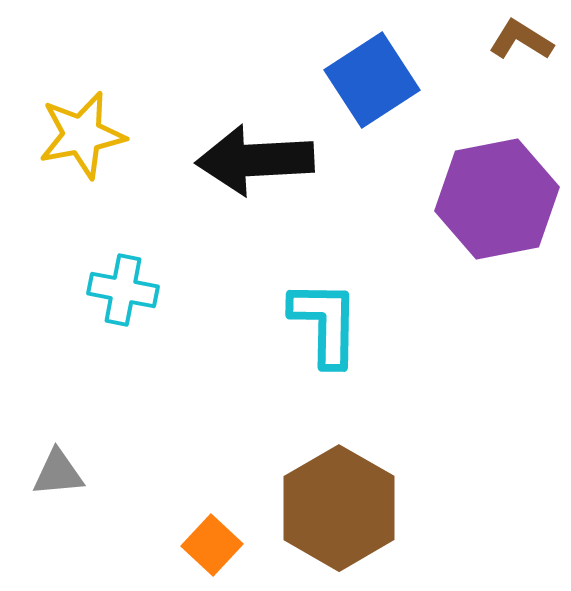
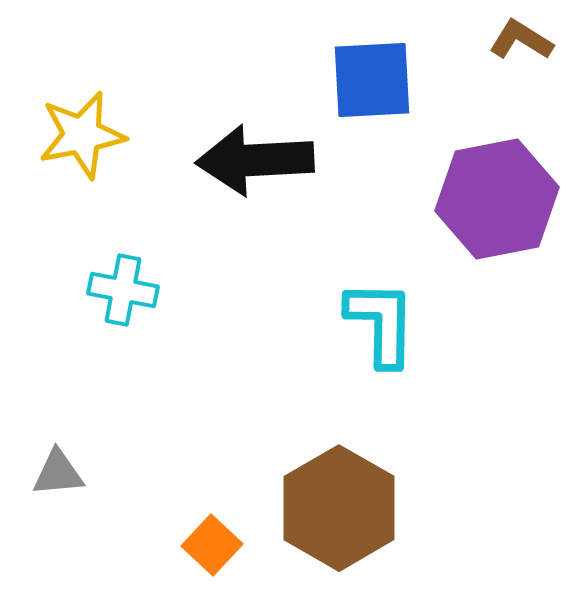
blue square: rotated 30 degrees clockwise
cyan L-shape: moved 56 px right
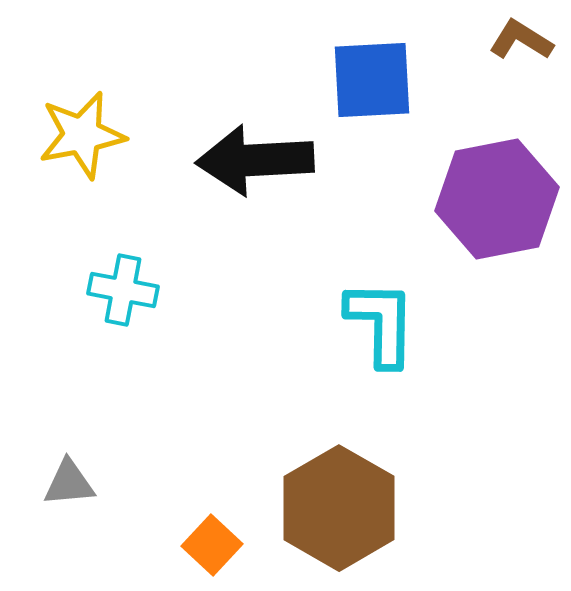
gray triangle: moved 11 px right, 10 px down
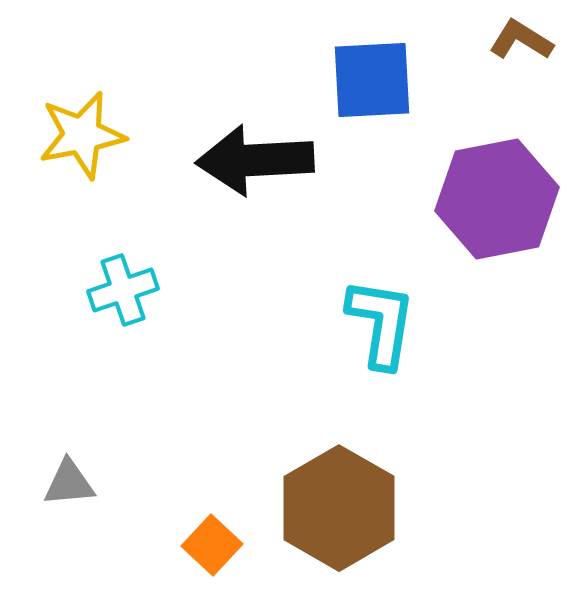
cyan cross: rotated 30 degrees counterclockwise
cyan L-shape: rotated 8 degrees clockwise
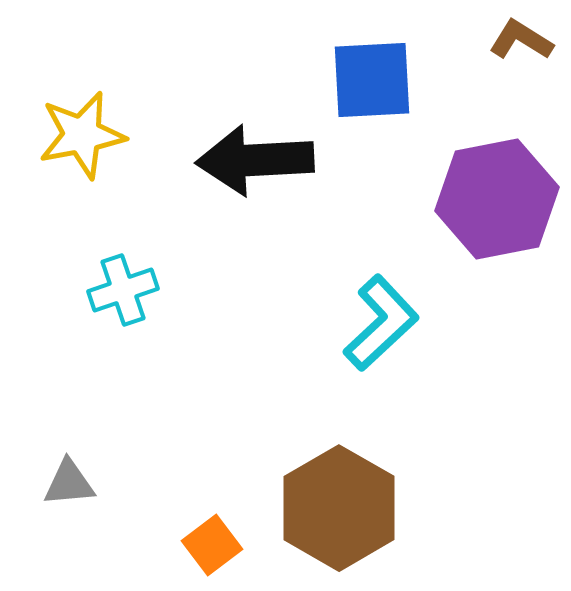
cyan L-shape: rotated 38 degrees clockwise
orange square: rotated 10 degrees clockwise
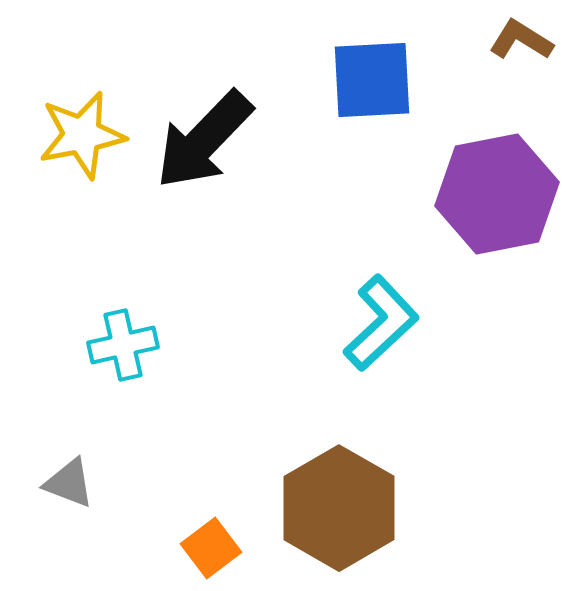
black arrow: moved 51 px left, 20 px up; rotated 43 degrees counterclockwise
purple hexagon: moved 5 px up
cyan cross: moved 55 px down; rotated 6 degrees clockwise
gray triangle: rotated 26 degrees clockwise
orange square: moved 1 px left, 3 px down
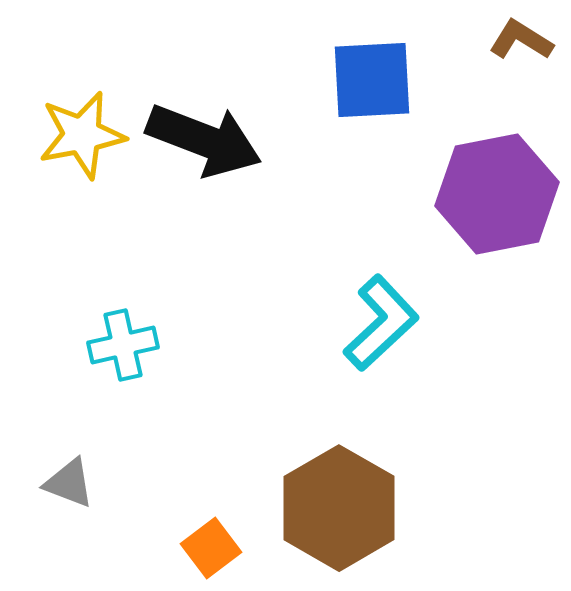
black arrow: rotated 113 degrees counterclockwise
